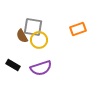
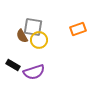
purple semicircle: moved 7 px left, 4 px down
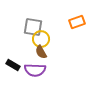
orange rectangle: moved 1 px left, 7 px up
brown semicircle: moved 19 px right, 16 px down
yellow circle: moved 2 px right, 1 px up
purple semicircle: moved 1 px right, 2 px up; rotated 20 degrees clockwise
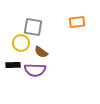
orange rectangle: rotated 14 degrees clockwise
yellow circle: moved 20 px left, 4 px down
brown semicircle: rotated 24 degrees counterclockwise
black rectangle: rotated 32 degrees counterclockwise
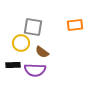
orange rectangle: moved 2 px left, 3 px down
brown semicircle: moved 1 px right
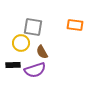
orange rectangle: rotated 14 degrees clockwise
brown semicircle: rotated 24 degrees clockwise
purple semicircle: rotated 20 degrees counterclockwise
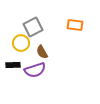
gray square: rotated 36 degrees counterclockwise
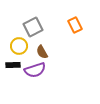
orange rectangle: rotated 56 degrees clockwise
yellow circle: moved 2 px left, 3 px down
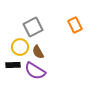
yellow circle: moved 1 px right, 1 px down
brown semicircle: moved 4 px left
purple semicircle: moved 1 px down; rotated 50 degrees clockwise
